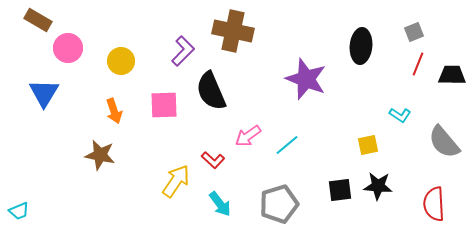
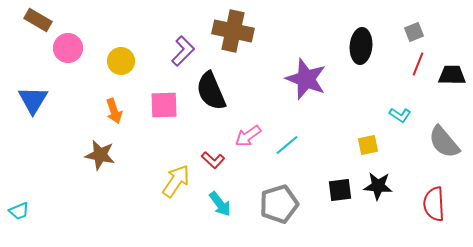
blue triangle: moved 11 px left, 7 px down
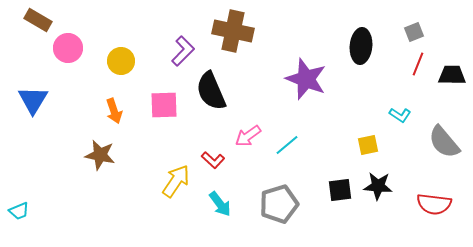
red semicircle: rotated 80 degrees counterclockwise
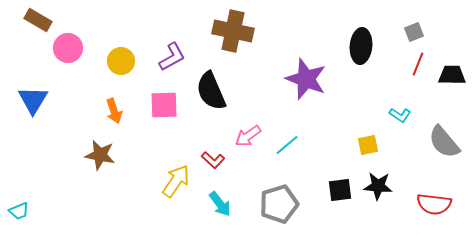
purple L-shape: moved 11 px left, 6 px down; rotated 16 degrees clockwise
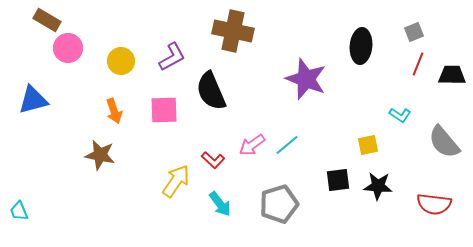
brown rectangle: moved 9 px right
blue triangle: rotated 44 degrees clockwise
pink square: moved 5 px down
pink arrow: moved 4 px right, 9 px down
black square: moved 2 px left, 10 px up
cyan trapezoid: rotated 90 degrees clockwise
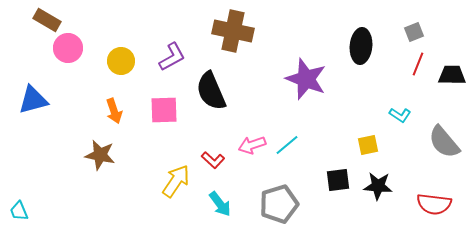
pink arrow: rotated 16 degrees clockwise
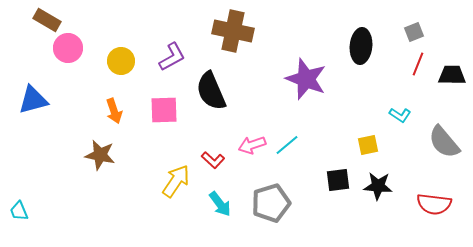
gray pentagon: moved 8 px left, 1 px up
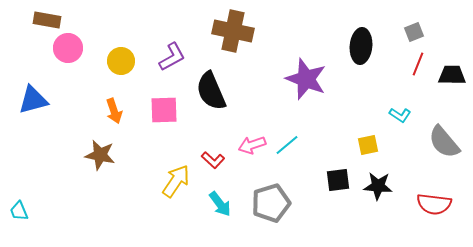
brown rectangle: rotated 20 degrees counterclockwise
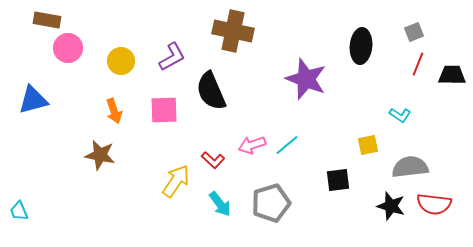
gray semicircle: moved 34 px left, 25 px down; rotated 123 degrees clockwise
black star: moved 13 px right, 20 px down; rotated 12 degrees clockwise
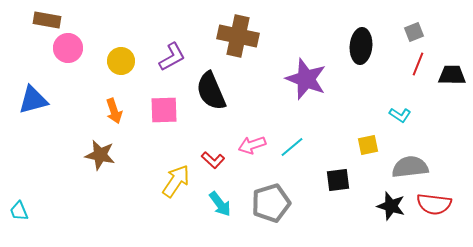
brown cross: moved 5 px right, 5 px down
cyan line: moved 5 px right, 2 px down
